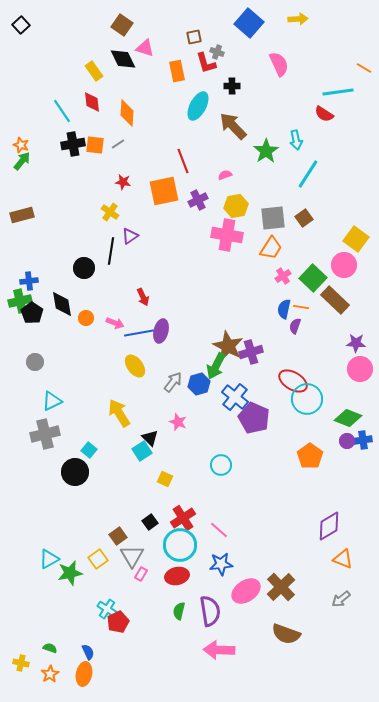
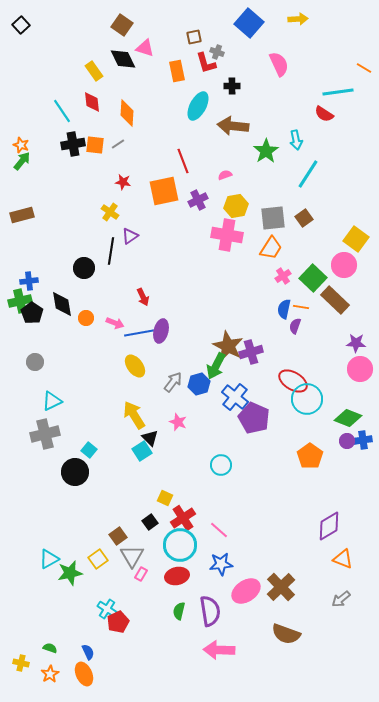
brown arrow at (233, 126): rotated 40 degrees counterclockwise
yellow arrow at (119, 413): moved 15 px right, 2 px down
yellow square at (165, 479): moved 19 px down
orange ellipse at (84, 674): rotated 35 degrees counterclockwise
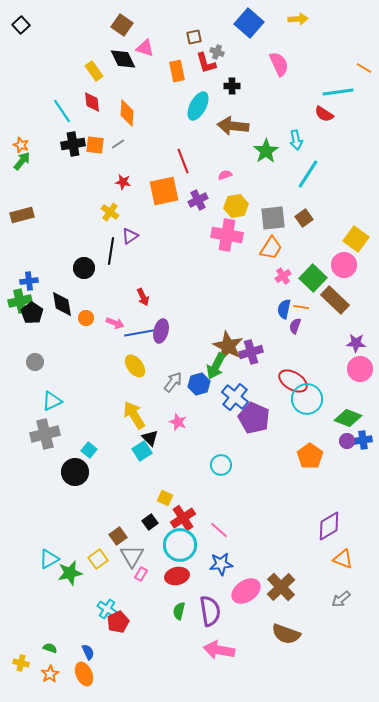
pink arrow at (219, 650): rotated 8 degrees clockwise
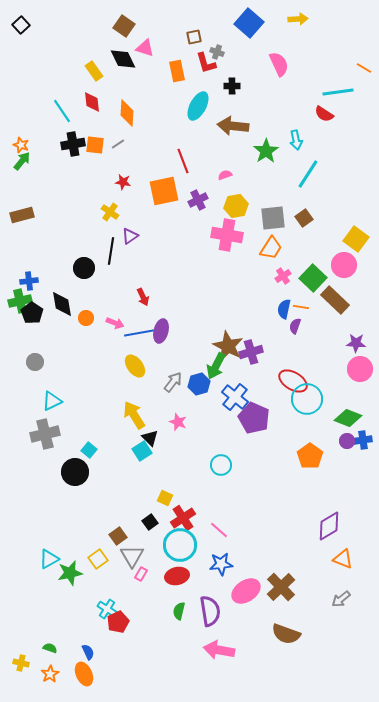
brown square at (122, 25): moved 2 px right, 1 px down
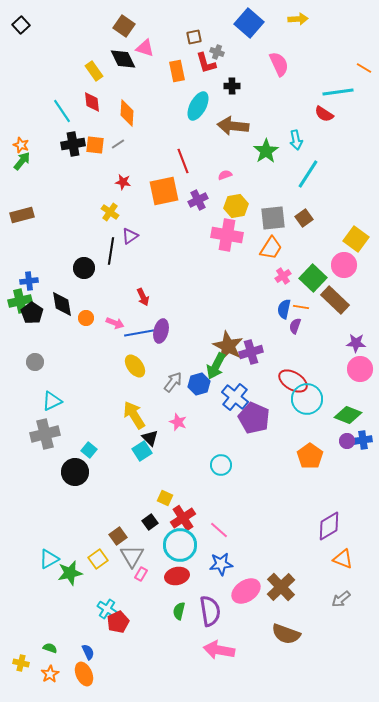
green diamond at (348, 418): moved 3 px up
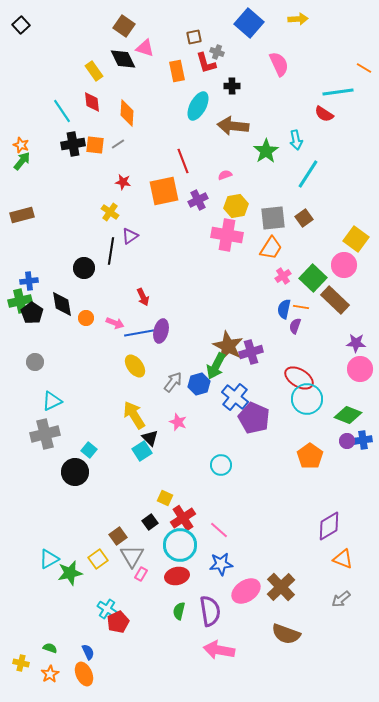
red ellipse at (293, 381): moved 6 px right, 3 px up
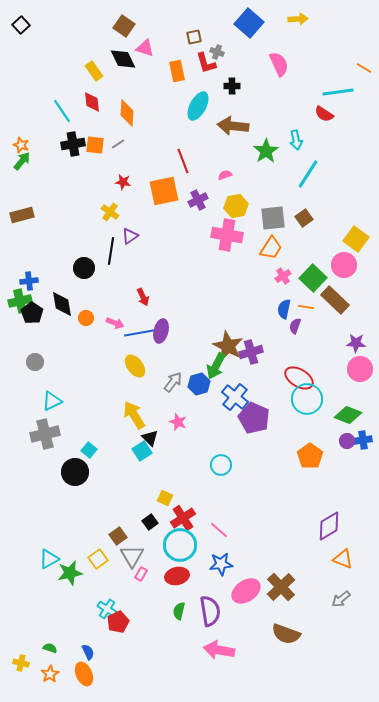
orange line at (301, 307): moved 5 px right
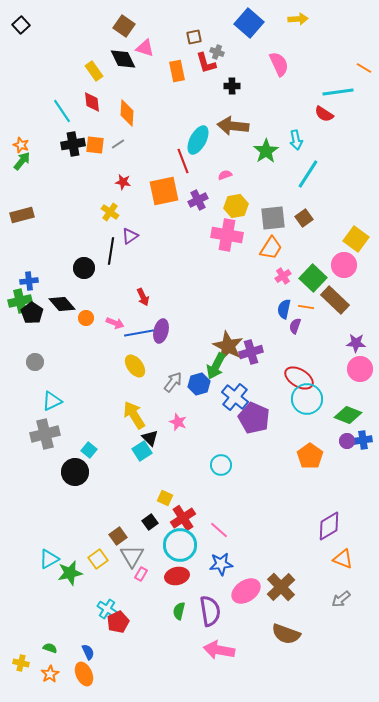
cyan ellipse at (198, 106): moved 34 px down
black diamond at (62, 304): rotated 32 degrees counterclockwise
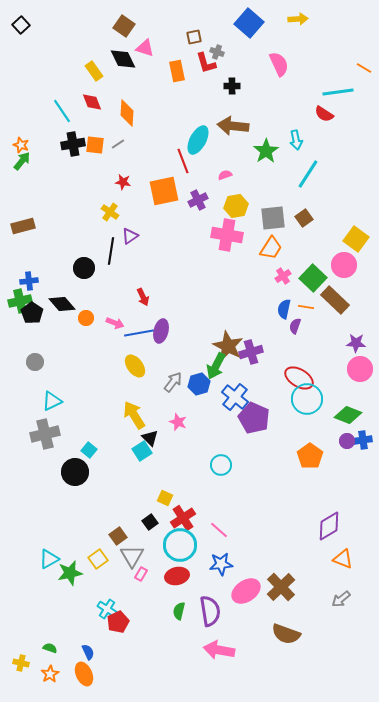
red diamond at (92, 102): rotated 15 degrees counterclockwise
brown rectangle at (22, 215): moved 1 px right, 11 px down
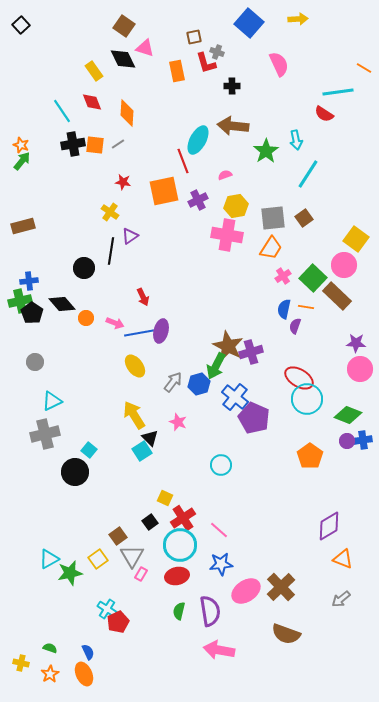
brown rectangle at (335, 300): moved 2 px right, 4 px up
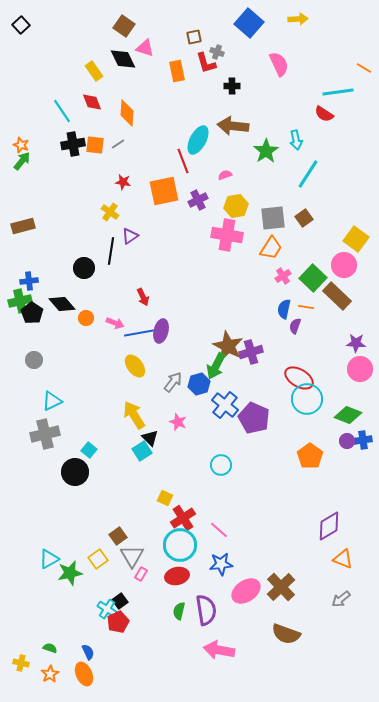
gray circle at (35, 362): moved 1 px left, 2 px up
blue cross at (235, 397): moved 10 px left, 8 px down
black square at (150, 522): moved 30 px left, 79 px down
purple semicircle at (210, 611): moved 4 px left, 1 px up
